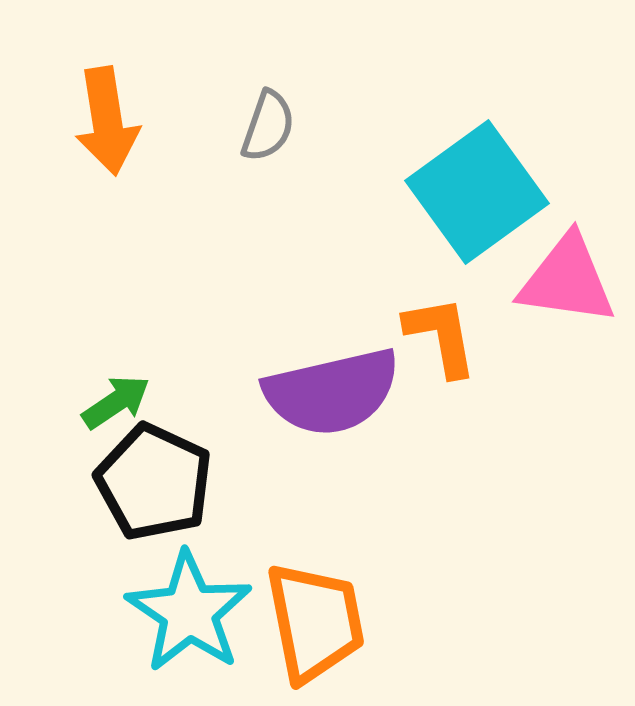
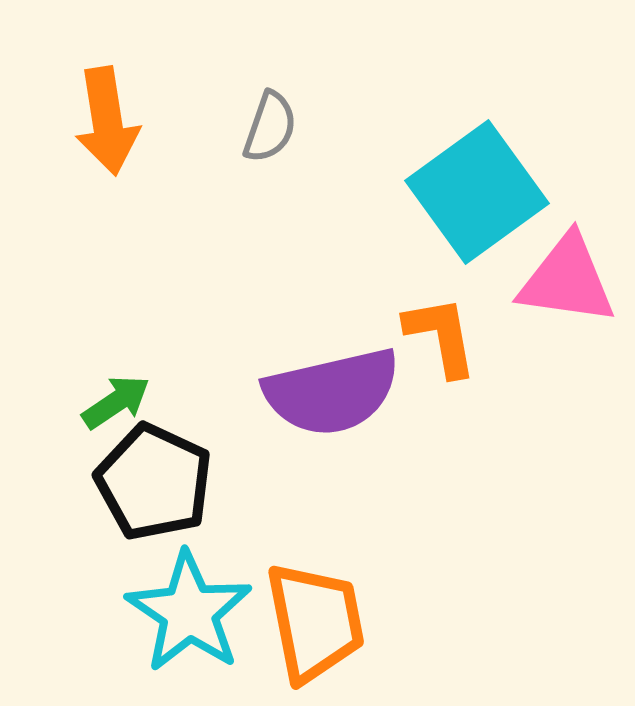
gray semicircle: moved 2 px right, 1 px down
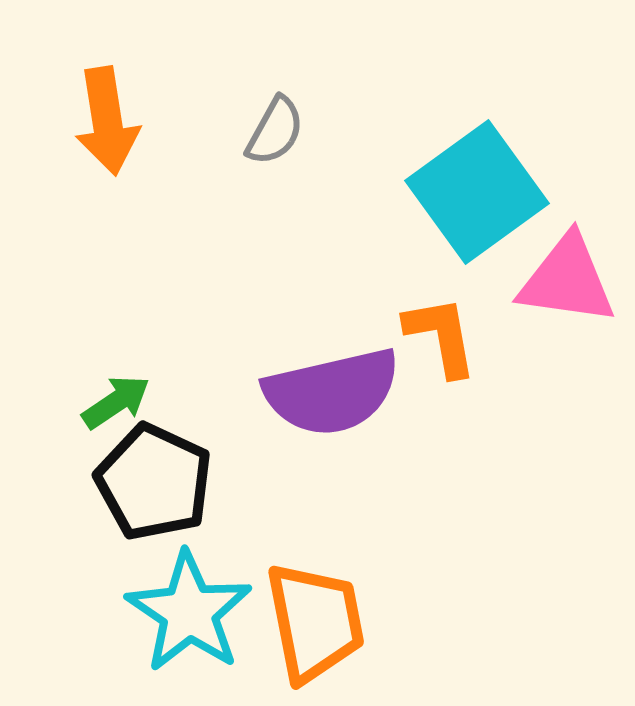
gray semicircle: moved 5 px right, 4 px down; rotated 10 degrees clockwise
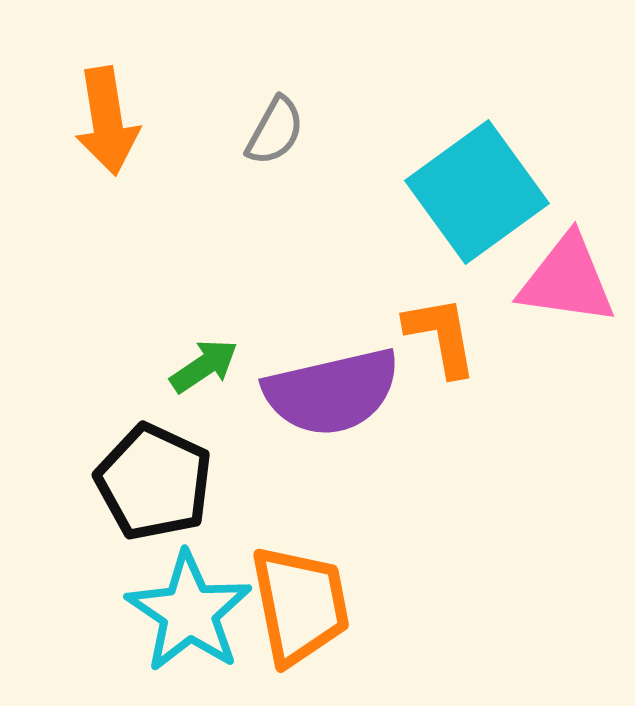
green arrow: moved 88 px right, 36 px up
orange trapezoid: moved 15 px left, 17 px up
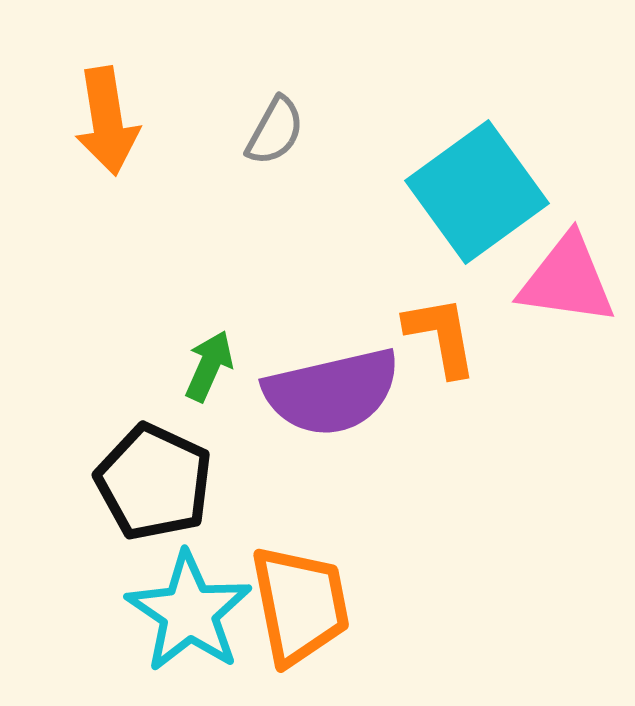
green arrow: moved 5 px right; rotated 32 degrees counterclockwise
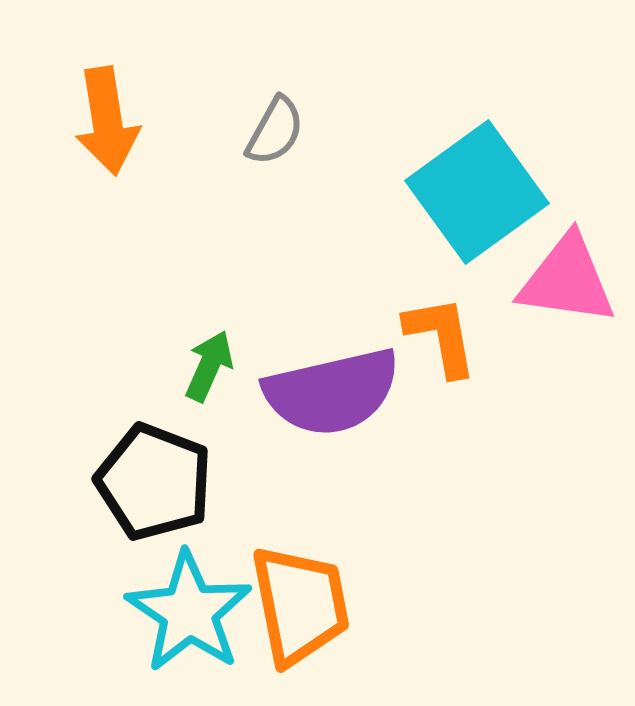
black pentagon: rotated 4 degrees counterclockwise
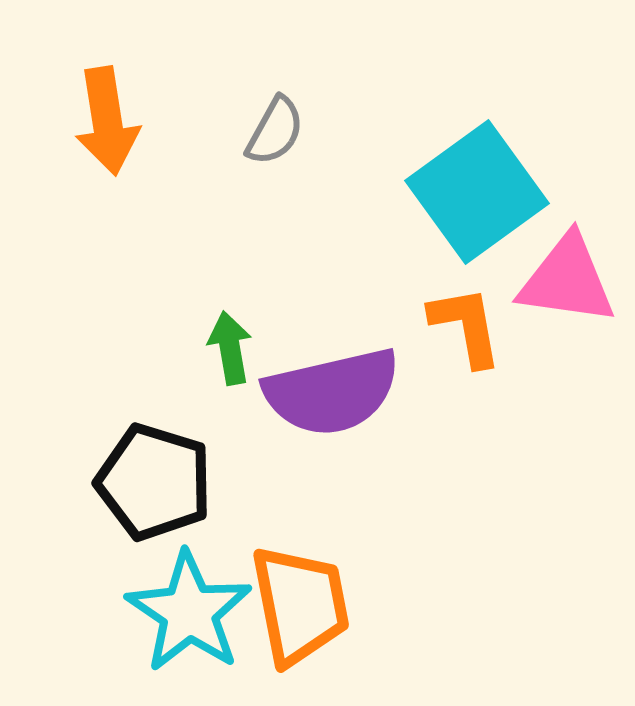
orange L-shape: moved 25 px right, 10 px up
green arrow: moved 21 px right, 18 px up; rotated 34 degrees counterclockwise
black pentagon: rotated 4 degrees counterclockwise
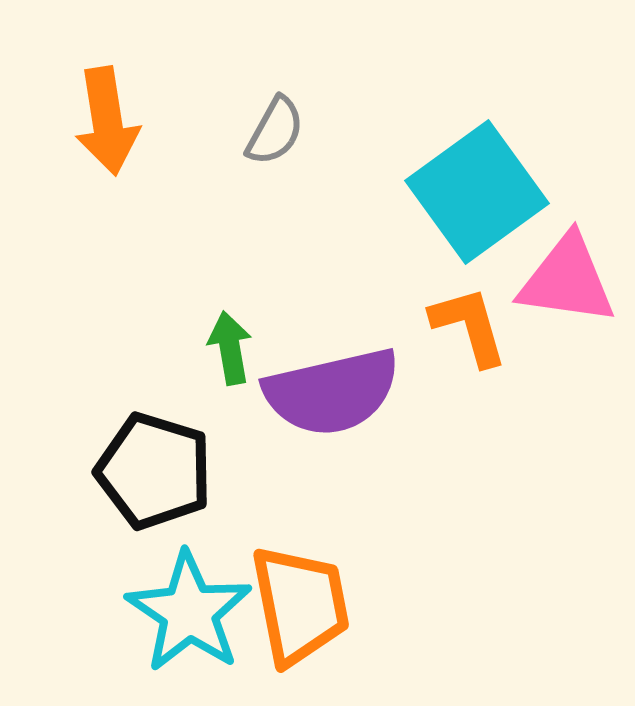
orange L-shape: moved 3 px right; rotated 6 degrees counterclockwise
black pentagon: moved 11 px up
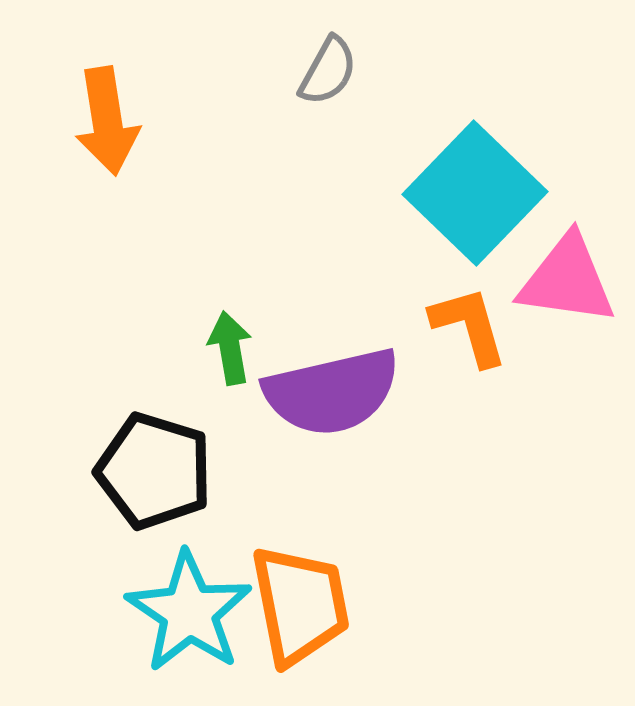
gray semicircle: moved 53 px right, 60 px up
cyan square: moved 2 px left, 1 px down; rotated 10 degrees counterclockwise
